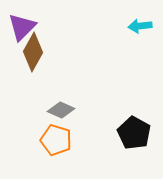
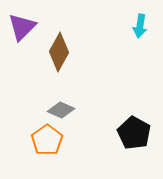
cyan arrow: rotated 75 degrees counterclockwise
brown diamond: moved 26 px right
orange pentagon: moved 9 px left; rotated 20 degrees clockwise
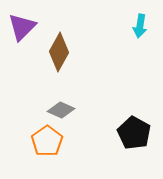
orange pentagon: moved 1 px down
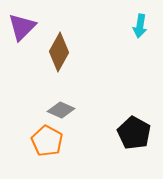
orange pentagon: rotated 8 degrees counterclockwise
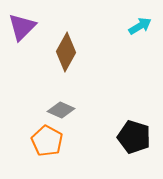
cyan arrow: rotated 130 degrees counterclockwise
brown diamond: moved 7 px right
black pentagon: moved 4 px down; rotated 12 degrees counterclockwise
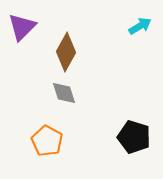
gray diamond: moved 3 px right, 17 px up; rotated 48 degrees clockwise
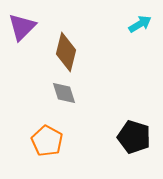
cyan arrow: moved 2 px up
brown diamond: rotated 15 degrees counterclockwise
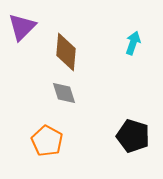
cyan arrow: moved 7 px left, 19 px down; rotated 40 degrees counterclockwise
brown diamond: rotated 9 degrees counterclockwise
black pentagon: moved 1 px left, 1 px up
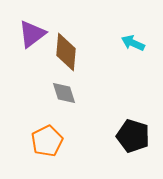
purple triangle: moved 10 px right, 7 px down; rotated 8 degrees clockwise
cyan arrow: rotated 85 degrees counterclockwise
orange pentagon: rotated 16 degrees clockwise
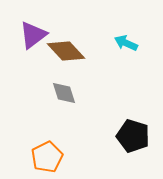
purple triangle: moved 1 px right, 1 px down
cyan arrow: moved 7 px left
brown diamond: moved 1 px up; rotated 48 degrees counterclockwise
orange pentagon: moved 16 px down
